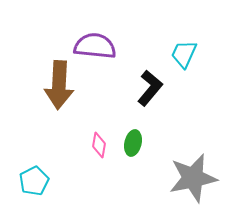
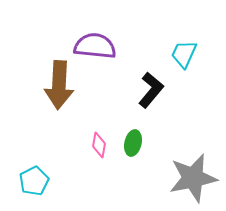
black L-shape: moved 1 px right, 2 px down
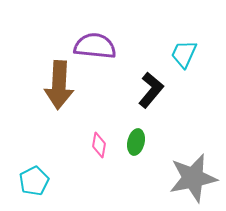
green ellipse: moved 3 px right, 1 px up
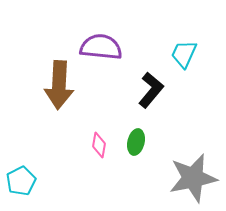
purple semicircle: moved 6 px right, 1 px down
cyan pentagon: moved 13 px left
